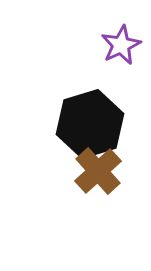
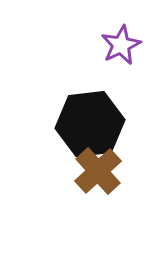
black hexagon: rotated 10 degrees clockwise
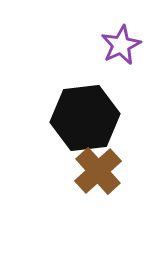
black hexagon: moved 5 px left, 6 px up
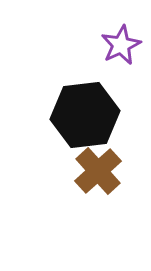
black hexagon: moved 3 px up
